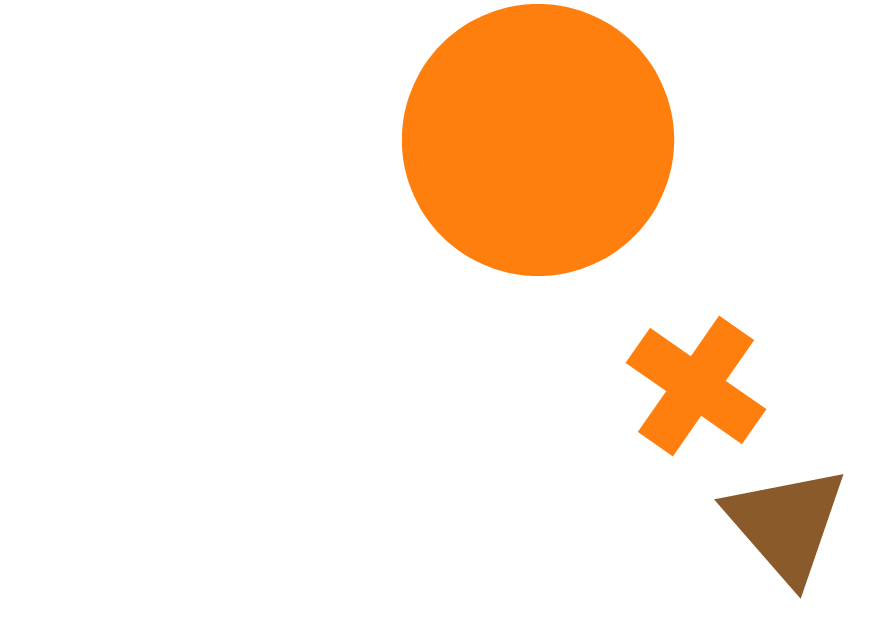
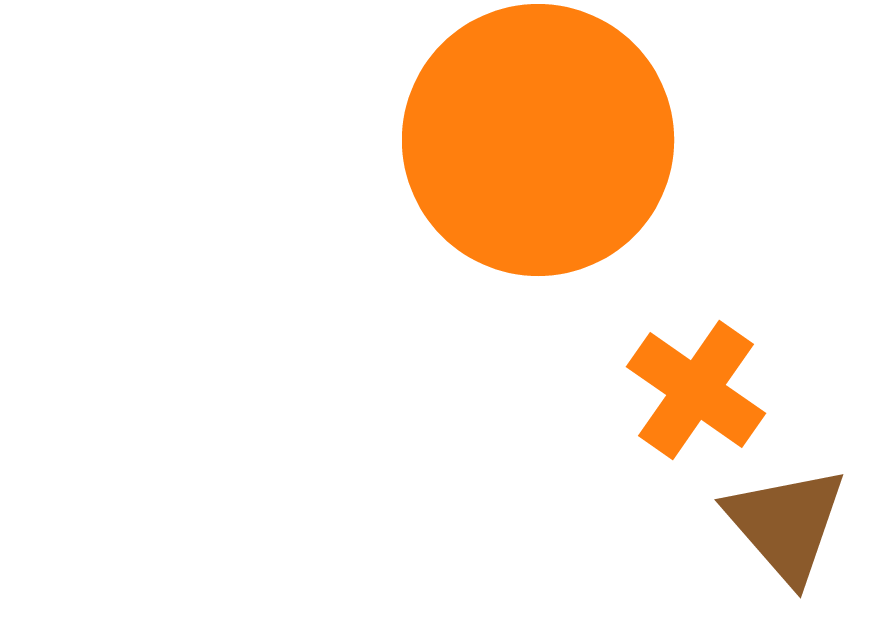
orange cross: moved 4 px down
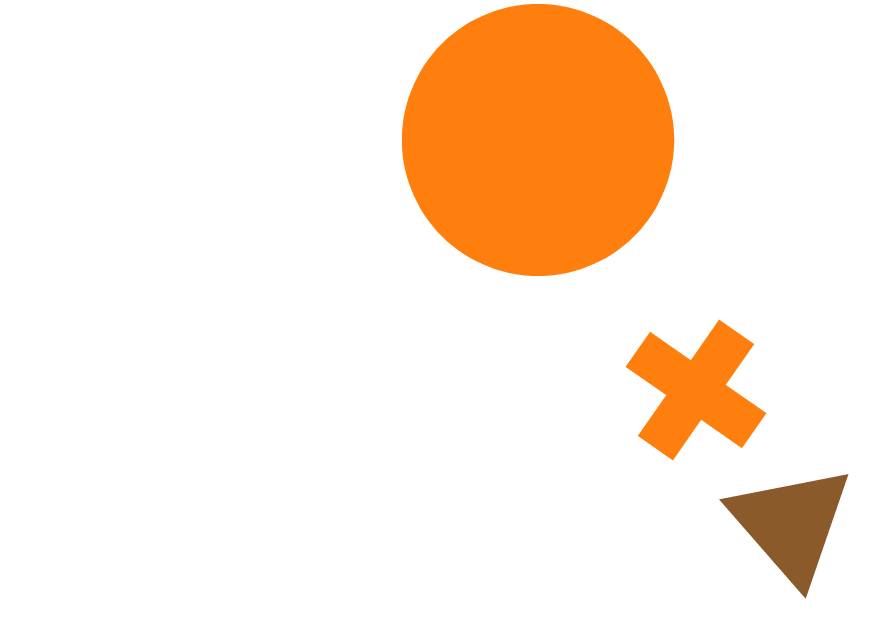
brown triangle: moved 5 px right
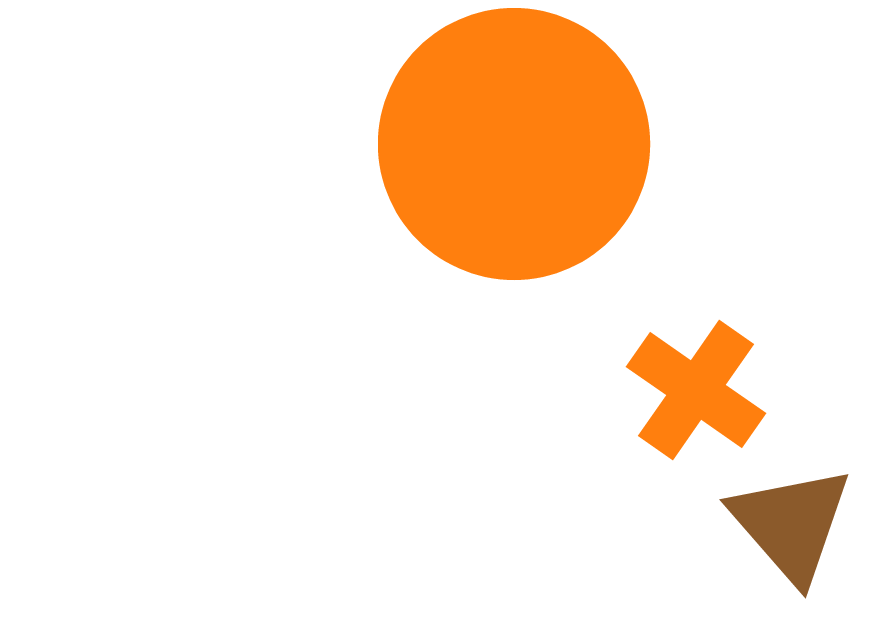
orange circle: moved 24 px left, 4 px down
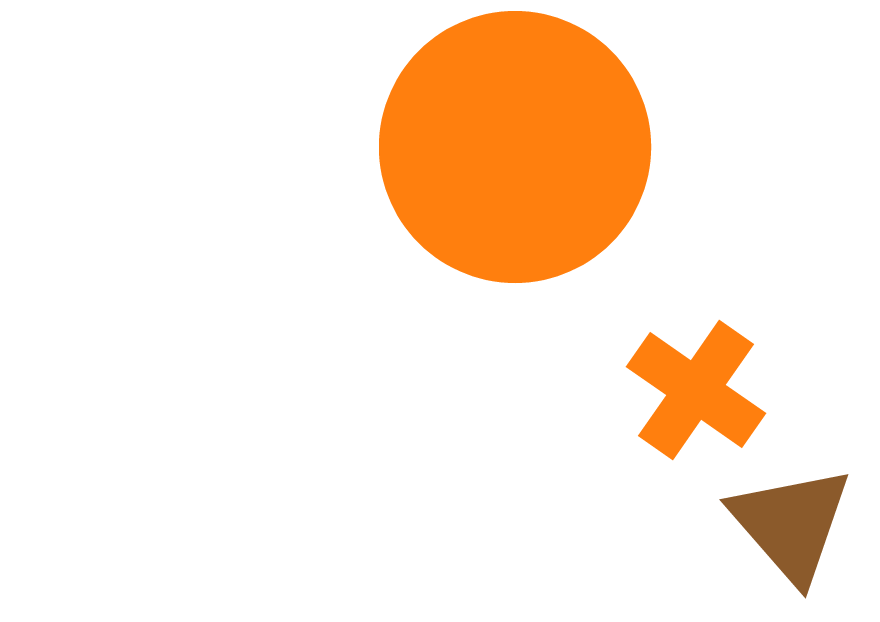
orange circle: moved 1 px right, 3 px down
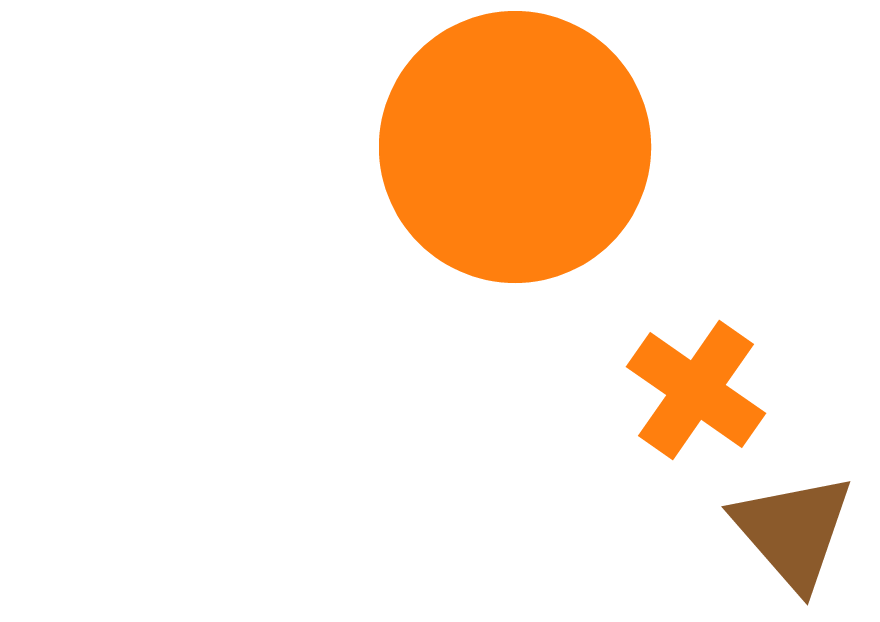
brown triangle: moved 2 px right, 7 px down
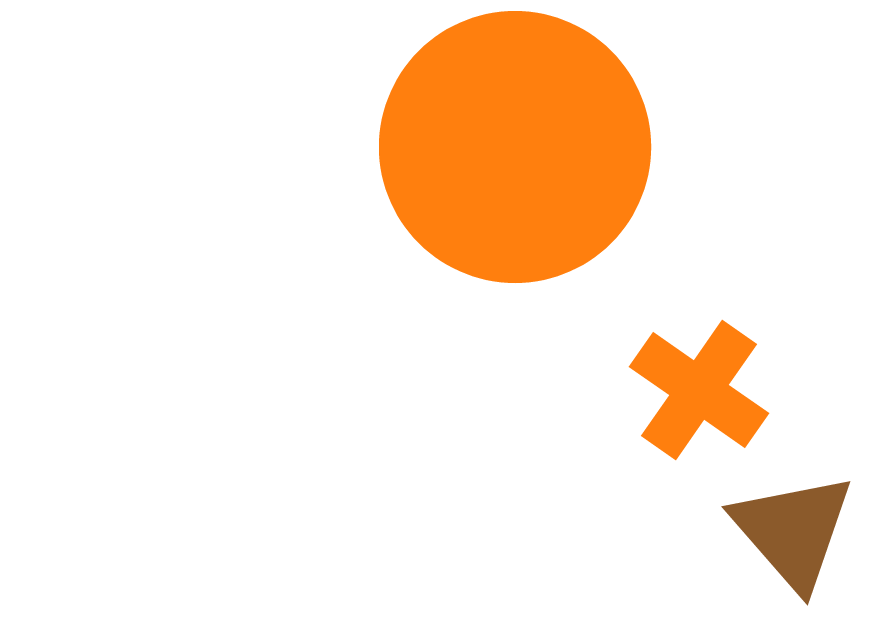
orange cross: moved 3 px right
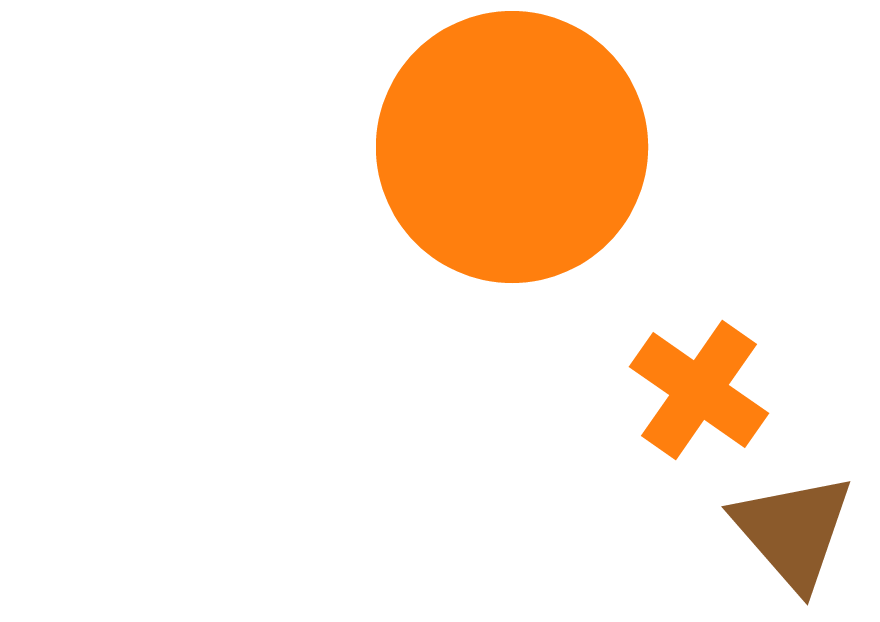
orange circle: moved 3 px left
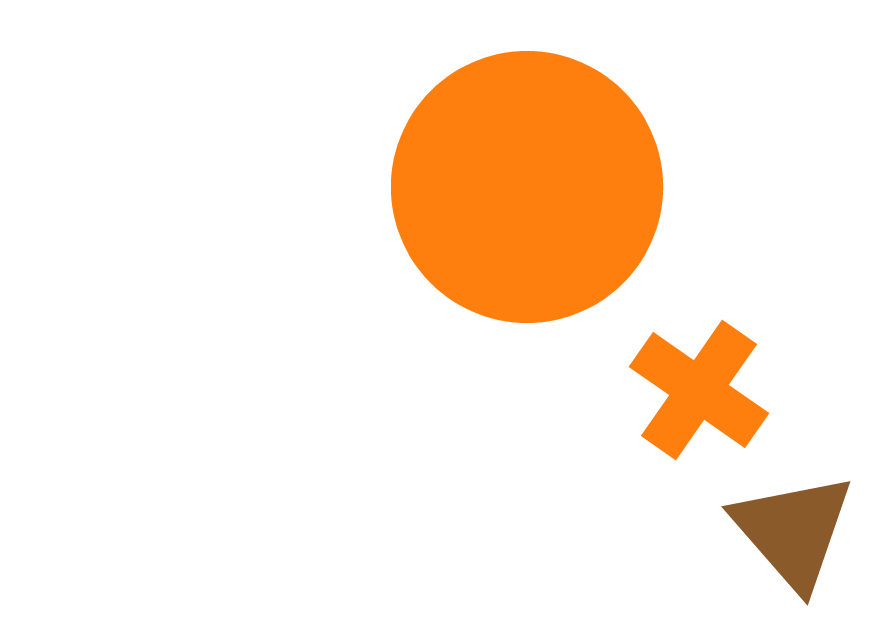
orange circle: moved 15 px right, 40 px down
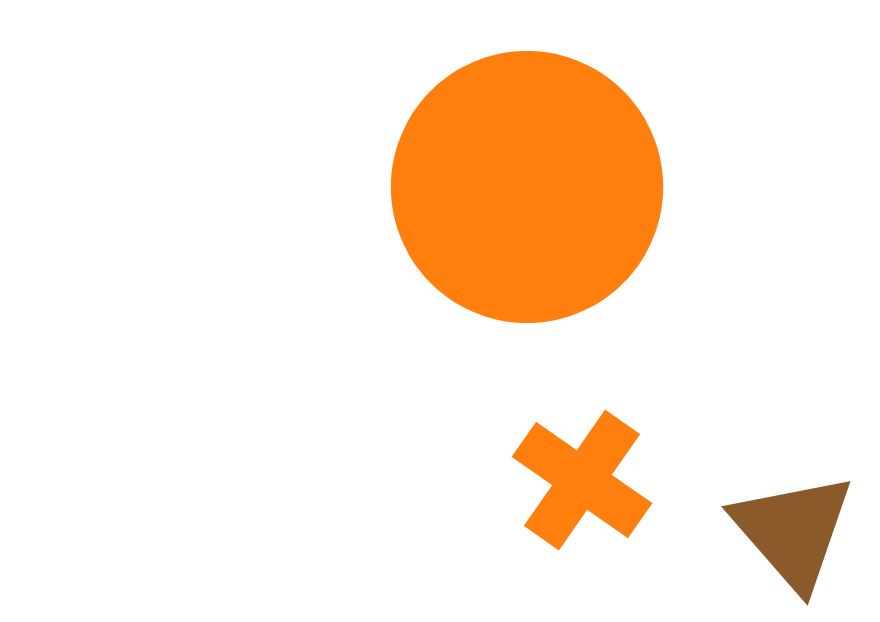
orange cross: moved 117 px left, 90 px down
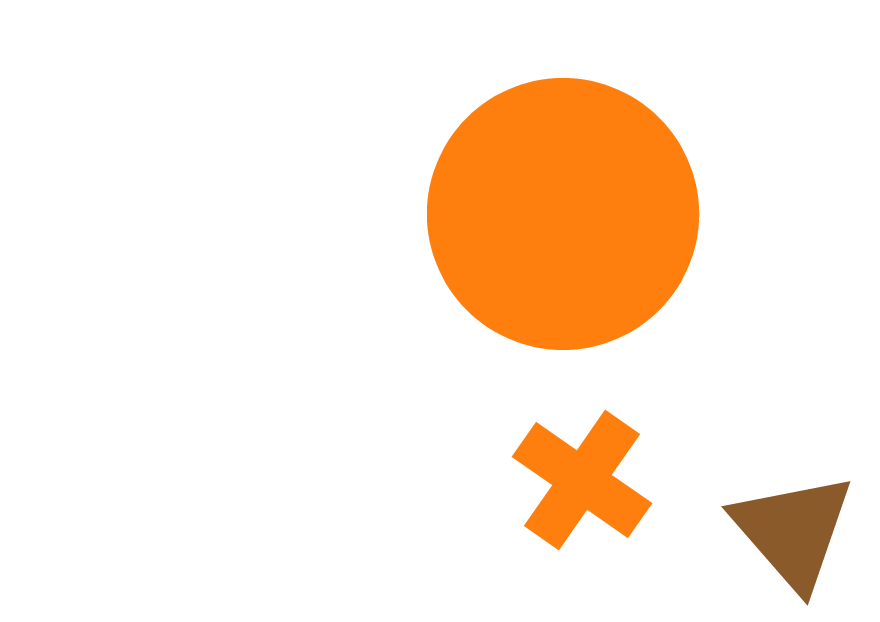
orange circle: moved 36 px right, 27 px down
